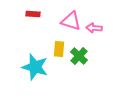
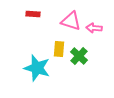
cyan star: moved 2 px right, 1 px down
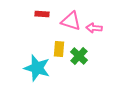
red rectangle: moved 9 px right
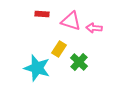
yellow rectangle: rotated 28 degrees clockwise
green cross: moved 6 px down
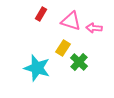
red rectangle: moved 1 px left; rotated 64 degrees counterclockwise
yellow rectangle: moved 4 px right, 1 px up
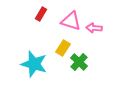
cyan star: moved 3 px left, 4 px up
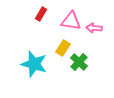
pink triangle: rotated 10 degrees counterclockwise
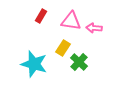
red rectangle: moved 2 px down
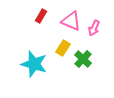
pink triangle: rotated 15 degrees clockwise
pink arrow: rotated 70 degrees counterclockwise
green cross: moved 4 px right, 3 px up
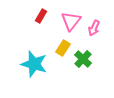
pink triangle: rotated 45 degrees clockwise
